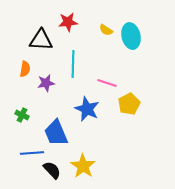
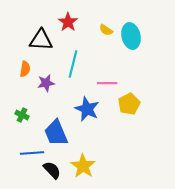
red star: rotated 30 degrees counterclockwise
cyan line: rotated 12 degrees clockwise
pink line: rotated 18 degrees counterclockwise
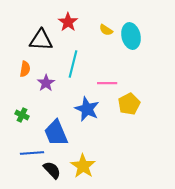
purple star: rotated 24 degrees counterclockwise
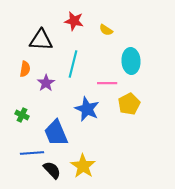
red star: moved 6 px right, 1 px up; rotated 24 degrees counterclockwise
cyan ellipse: moved 25 px down; rotated 10 degrees clockwise
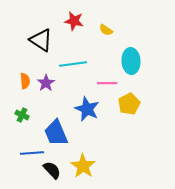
black triangle: rotated 30 degrees clockwise
cyan line: rotated 68 degrees clockwise
orange semicircle: moved 12 px down; rotated 14 degrees counterclockwise
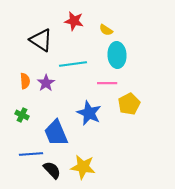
cyan ellipse: moved 14 px left, 6 px up
blue star: moved 2 px right, 4 px down
blue line: moved 1 px left, 1 px down
yellow star: moved 1 px down; rotated 25 degrees counterclockwise
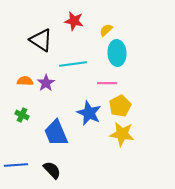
yellow semicircle: rotated 104 degrees clockwise
cyan ellipse: moved 2 px up
orange semicircle: rotated 84 degrees counterclockwise
yellow pentagon: moved 9 px left, 2 px down
blue line: moved 15 px left, 11 px down
yellow star: moved 39 px right, 33 px up
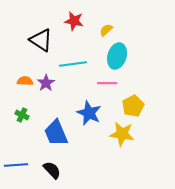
cyan ellipse: moved 3 px down; rotated 20 degrees clockwise
yellow pentagon: moved 13 px right
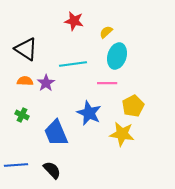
yellow semicircle: moved 2 px down
black triangle: moved 15 px left, 9 px down
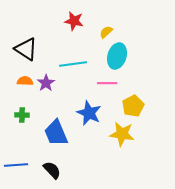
green cross: rotated 24 degrees counterclockwise
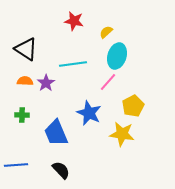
pink line: moved 1 px right, 1 px up; rotated 48 degrees counterclockwise
black semicircle: moved 9 px right
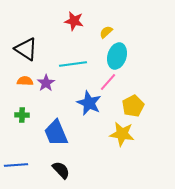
blue star: moved 10 px up
